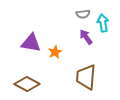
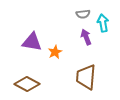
purple arrow: rotated 14 degrees clockwise
purple triangle: moved 1 px right, 1 px up
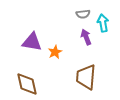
brown diamond: rotated 50 degrees clockwise
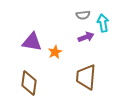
gray semicircle: moved 1 px down
purple arrow: rotated 91 degrees clockwise
brown diamond: moved 2 px right, 1 px up; rotated 20 degrees clockwise
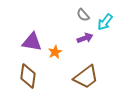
gray semicircle: rotated 56 degrees clockwise
cyan arrow: moved 2 px right, 1 px up; rotated 132 degrees counterclockwise
purple arrow: moved 1 px left, 1 px down
brown trapezoid: rotated 132 degrees counterclockwise
brown diamond: moved 1 px left, 7 px up
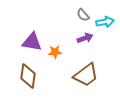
cyan arrow: rotated 138 degrees counterclockwise
orange star: rotated 24 degrees clockwise
brown trapezoid: moved 2 px up
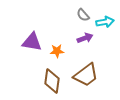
orange star: moved 2 px right, 1 px up
brown diamond: moved 24 px right, 5 px down
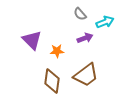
gray semicircle: moved 3 px left, 1 px up
cyan arrow: rotated 12 degrees counterclockwise
purple triangle: moved 2 px up; rotated 35 degrees clockwise
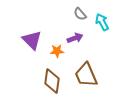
cyan arrow: moved 3 px left; rotated 96 degrees counterclockwise
purple arrow: moved 10 px left
brown trapezoid: rotated 104 degrees clockwise
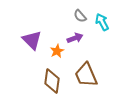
gray semicircle: moved 2 px down
orange star: rotated 24 degrees counterclockwise
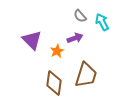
brown trapezoid: rotated 140 degrees counterclockwise
brown diamond: moved 2 px right, 2 px down
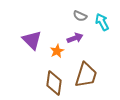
gray semicircle: rotated 24 degrees counterclockwise
